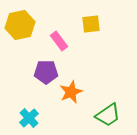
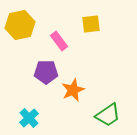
orange star: moved 2 px right, 2 px up
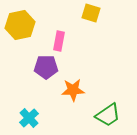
yellow square: moved 11 px up; rotated 24 degrees clockwise
pink rectangle: rotated 48 degrees clockwise
purple pentagon: moved 5 px up
orange star: rotated 20 degrees clockwise
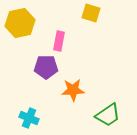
yellow hexagon: moved 2 px up
cyan cross: rotated 24 degrees counterclockwise
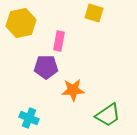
yellow square: moved 3 px right
yellow hexagon: moved 1 px right
